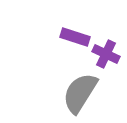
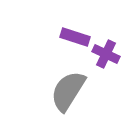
gray semicircle: moved 12 px left, 2 px up
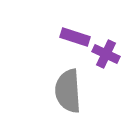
gray semicircle: rotated 36 degrees counterclockwise
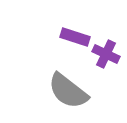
gray semicircle: rotated 48 degrees counterclockwise
